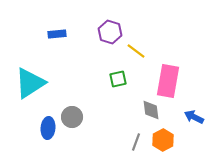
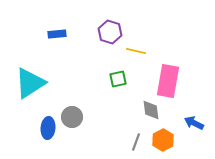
yellow line: rotated 24 degrees counterclockwise
blue arrow: moved 6 px down
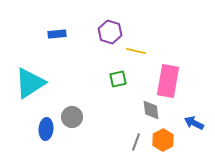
blue ellipse: moved 2 px left, 1 px down
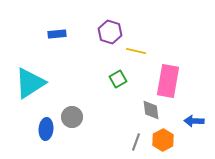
green square: rotated 18 degrees counterclockwise
blue arrow: moved 2 px up; rotated 24 degrees counterclockwise
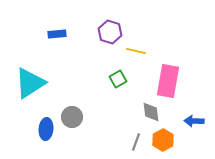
gray diamond: moved 2 px down
